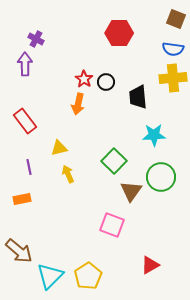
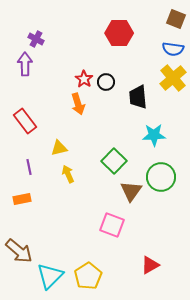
yellow cross: rotated 36 degrees counterclockwise
orange arrow: rotated 30 degrees counterclockwise
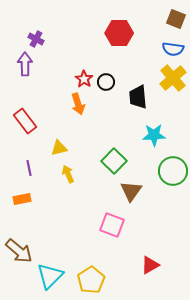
purple line: moved 1 px down
green circle: moved 12 px right, 6 px up
yellow pentagon: moved 3 px right, 4 px down
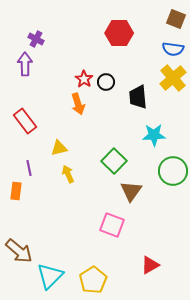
orange rectangle: moved 6 px left, 8 px up; rotated 72 degrees counterclockwise
yellow pentagon: moved 2 px right
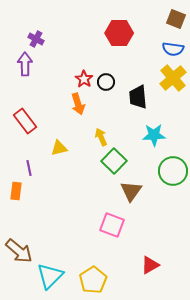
yellow arrow: moved 33 px right, 37 px up
